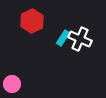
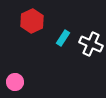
white cross: moved 11 px right, 5 px down
pink circle: moved 3 px right, 2 px up
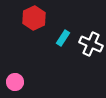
red hexagon: moved 2 px right, 3 px up
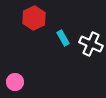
cyan rectangle: rotated 63 degrees counterclockwise
